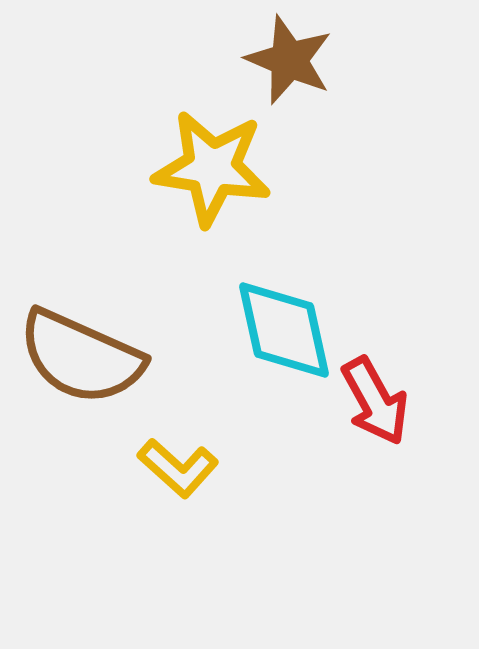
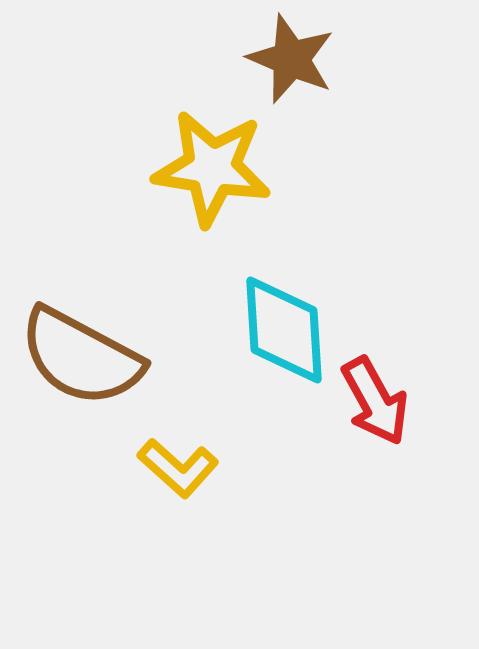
brown star: moved 2 px right, 1 px up
cyan diamond: rotated 9 degrees clockwise
brown semicircle: rotated 4 degrees clockwise
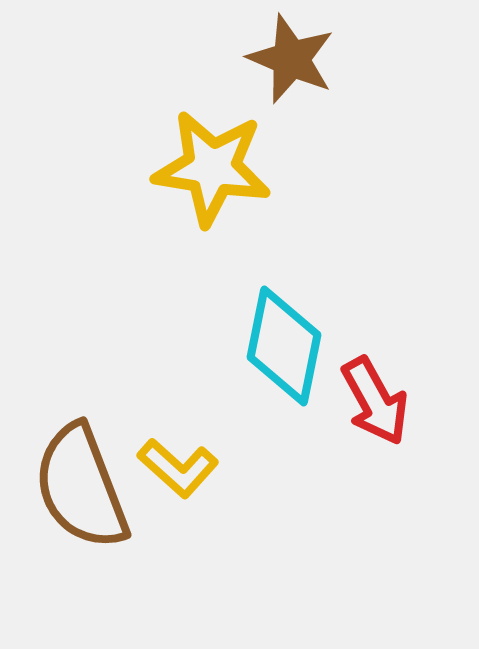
cyan diamond: moved 16 px down; rotated 15 degrees clockwise
brown semicircle: moved 130 px down; rotated 41 degrees clockwise
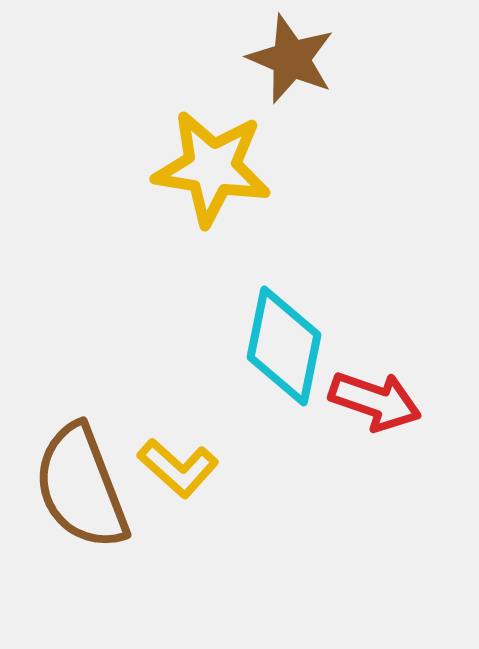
red arrow: rotated 42 degrees counterclockwise
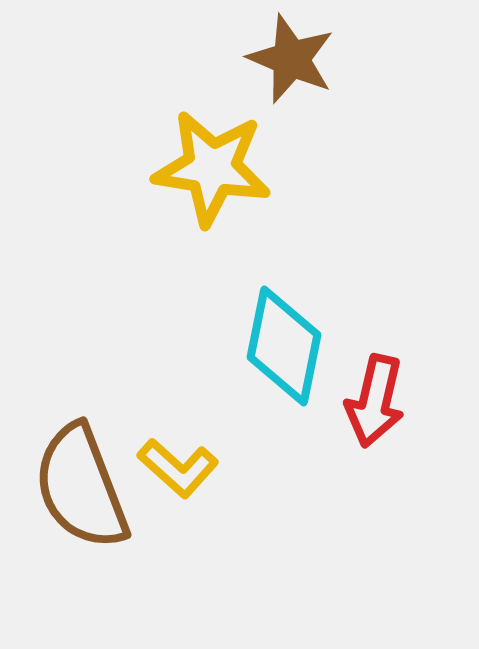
red arrow: rotated 84 degrees clockwise
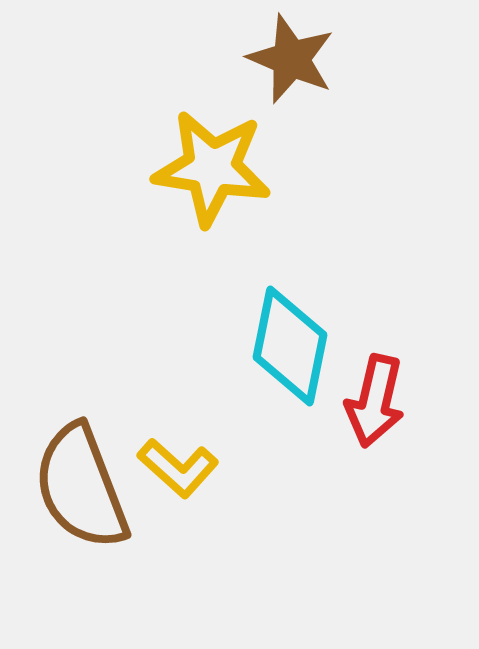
cyan diamond: moved 6 px right
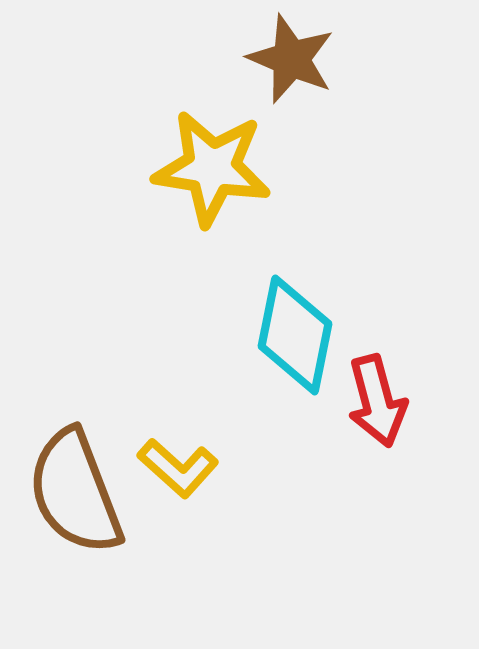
cyan diamond: moved 5 px right, 11 px up
red arrow: moved 2 px right; rotated 28 degrees counterclockwise
brown semicircle: moved 6 px left, 5 px down
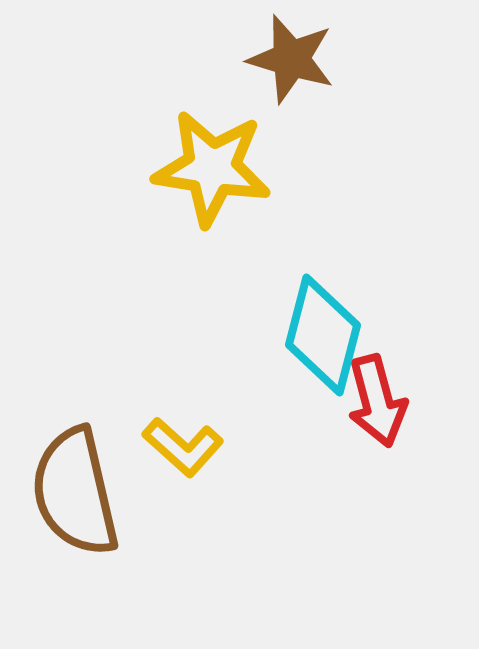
brown star: rotated 6 degrees counterclockwise
cyan diamond: moved 28 px right; rotated 3 degrees clockwise
yellow L-shape: moved 5 px right, 21 px up
brown semicircle: rotated 8 degrees clockwise
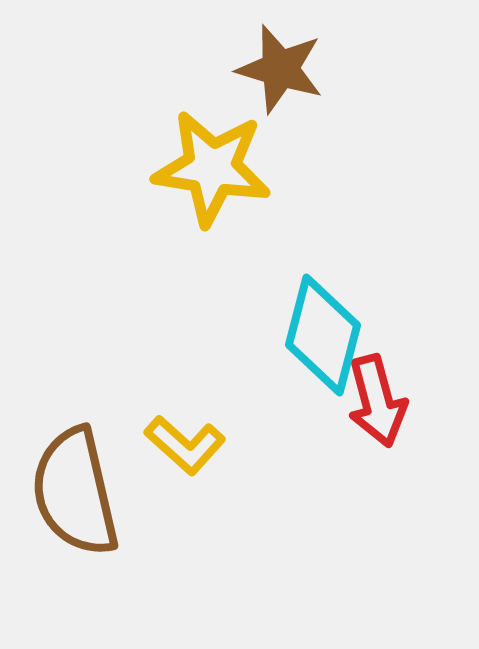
brown star: moved 11 px left, 10 px down
yellow L-shape: moved 2 px right, 2 px up
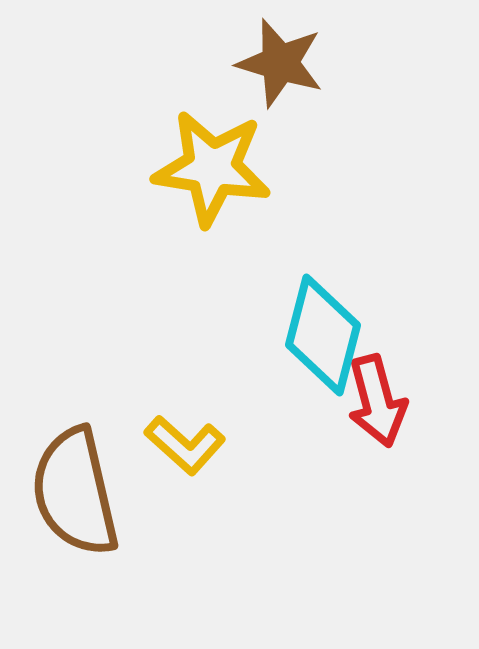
brown star: moved 6 px up
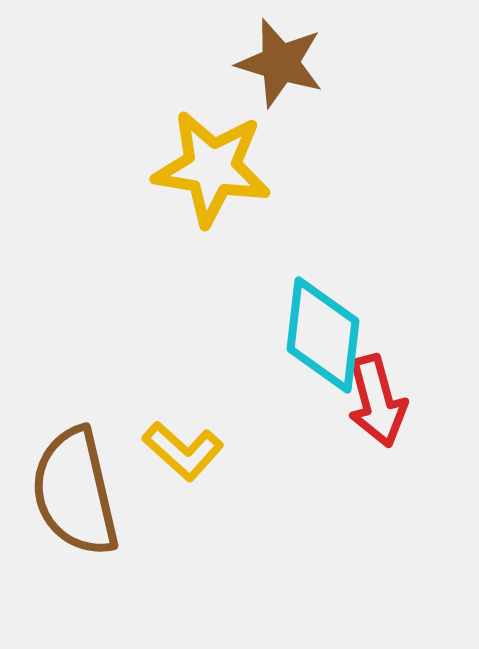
cyan diamond: rotated 8 degrees counterclockwise
yellow L-shape: moved 2 px left, 6 px down
